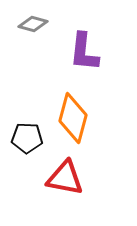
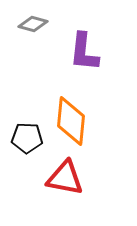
orange diamond: moved 2 px left, 3 px down; rotated 9 degrees counterclockwise
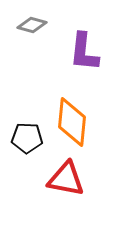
gray diamond: moved 1 px left, 1 px down
orange diamond: moved 1 px right, 1 px down
red triangle: moved 1 px right, 1 px down
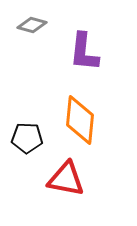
orange diamond: moved 8 px right, 2 px up
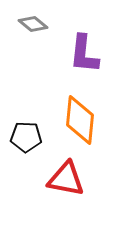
gray diamond: moved 1 px right, 1 px up; rotated 24 degrees clockwise
purple L-shape: moved 2 px down
black pentagon: moved 1 px left, 1 px up
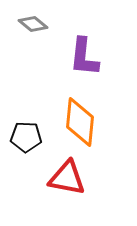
purple L-shape: moved 3 px down
orange diamond: moved 2 px down
red triangle: moved 1 px right, 1 px up
